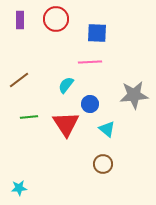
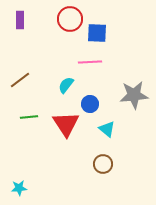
red circle: moved 14 px right
brown line: moved 1 px right
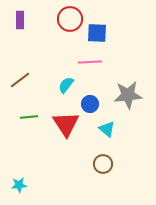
gray star: moved 6 px left
cyan star: moved 3 px up
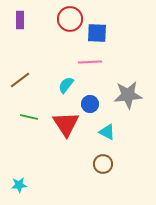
green line: rotated 18 degrees clockwise
cyan triangle: moved 3 px down; rotated 12 degrees counterclockwise
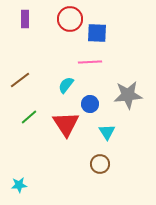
purple rectangle: moved 5 px right, 1 px up
green line: rotated 54 degrees counterclockwise
cyan triangle: rotated 30 degrees clockwise
brown circle: moved 3 px left
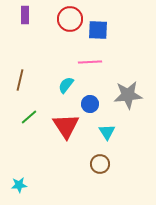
purple rectangle: moved 4 px up
blue square: moved 1 px right, 3 px up
brown line: rotated 40 degrees counterclockwise
red triangle: moved 2 px down
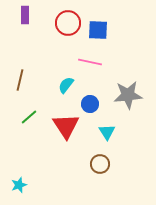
red circle: moved 2 px left, 4 px down
pink line: rotated 15 degrees clockwise
cyan star: rotated 14 degrees counterclockwise
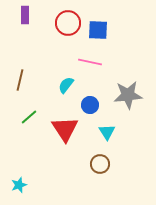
blue circle: moved 1 px down
red triangle: moved 1 px left, 3 px down
